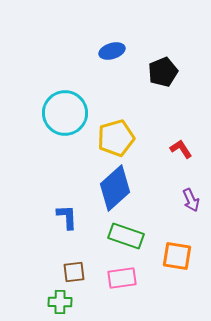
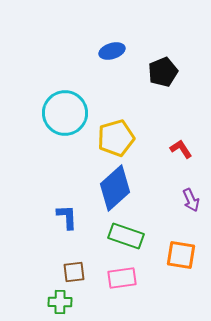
orange square: moved 4 px right, 1 px up
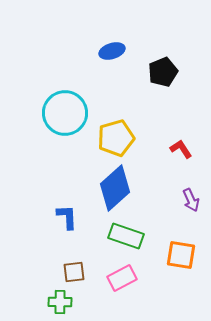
pink rectangle: rotated 20 degrees counterclockwise
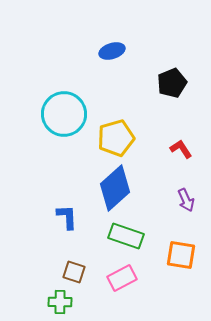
black pentagon: moved 9 px right, 11 px down
cyan circle: moved 1 px left, 1 px down
purple arrow: moved 5 px left
brown square: rotated 25 degrees clockwise
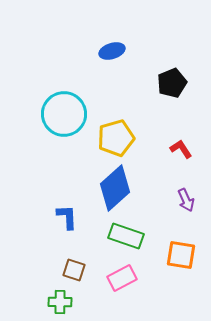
brown square: moved 2 px up
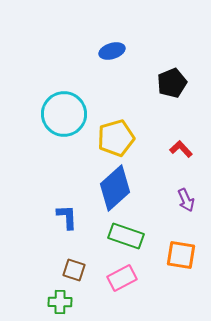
red L-shape: rotated 10 degrees counterclockwise
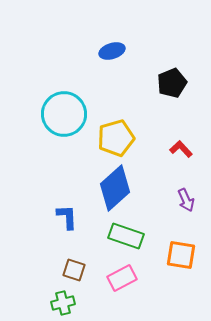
green cross: moved 3 px right, 1 px down; rotated 15 degrees counterclockwise
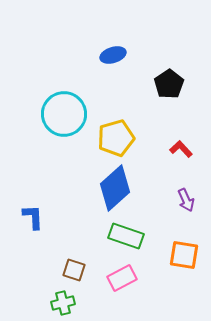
blue ellipse: moved 1 px right, 4 px down
black pentagon: moved 3 px left, 1 px down; rotated 12 degrees counterclockwise
blue L-shape: moved 34 px left
orange square: moved 3 px right
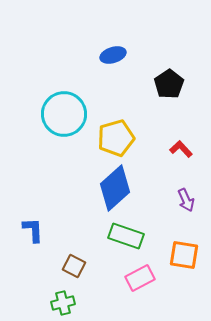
blue L-shape: moved 13 px down
brown square: moved 4 px up; rotated 10 degrees clockwise
pink rectangle: moved 18 px right
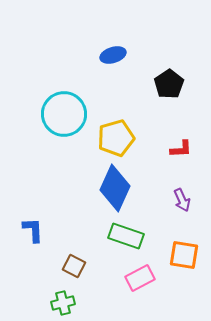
red L-shape: rotated 130 degrees clockwise
blue diamond: rotated 24 degrees counterclockwise
purple arrow: moved 4 px left
